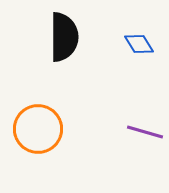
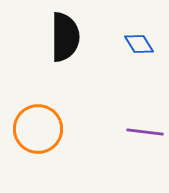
black semicircle: moved 1 px right
purple line: rotated 9 degrees counterclockwise
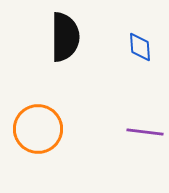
blue diamond: moved 1 px right, 3 px down; rotated 28 degrees clockwise
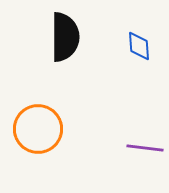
blue diamond: moved 1 px left, 1 px up
purple line: moved 16 px down
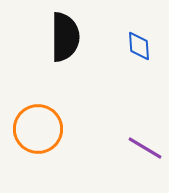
purple line: rotated 24 degrees clockwise
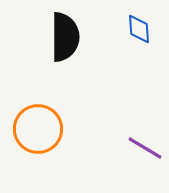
blue diamond: moved 17 px up
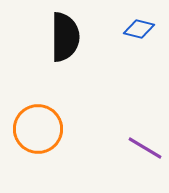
blue diamond: rotated 72 degrees counterclockwise
